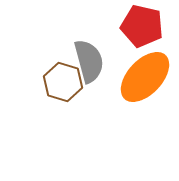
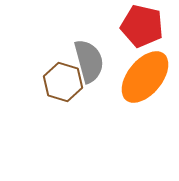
orange ellipse: rotated 4 degrees counterclockwise
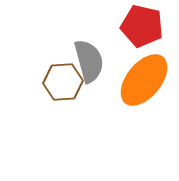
orange ellipse: moved 1 px left, 3 px down
brown hexagon: rotated 21 degrees counterclockwise
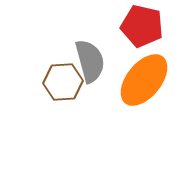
gray semicircle: moved 1 px right
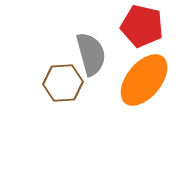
gray semicircle: moved 1 px right, 7 px up
brown hexagon: moved 1 px down
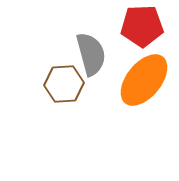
red pentagon: rotated 15 degrees counterclockwise
brown hexagon: moved 1 px right, 1 px down
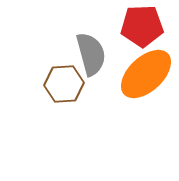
orange ellipse: moved 2 px right, 6 px up; rotated 8 degrees clockwise
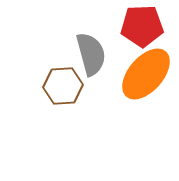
orange ellipse: rotated 6 degrees counterclockwise
brown hexagon: moved 1 px left, 2 px down
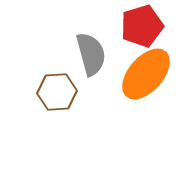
red pentagon: rotated 15 degrees counterclockwise
brown hexagon: moved 6 px left, 6 px down
